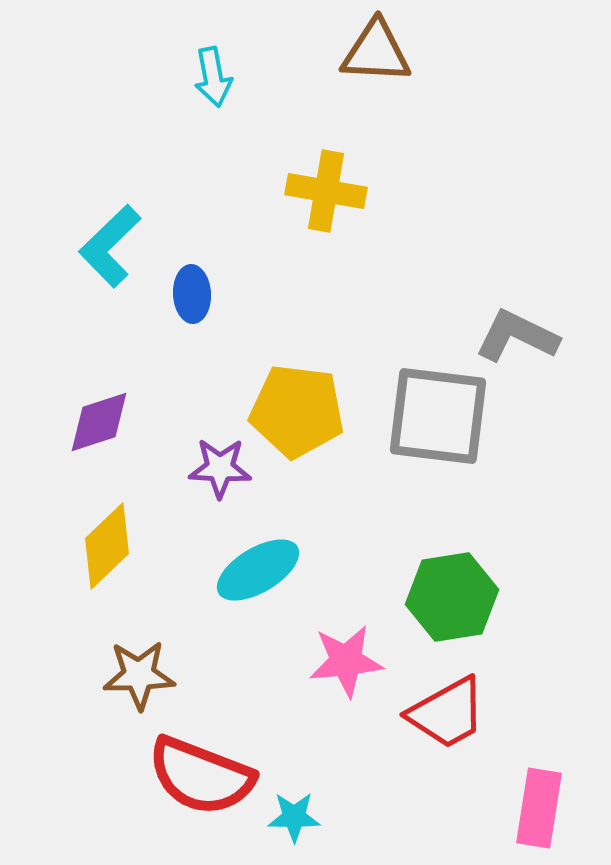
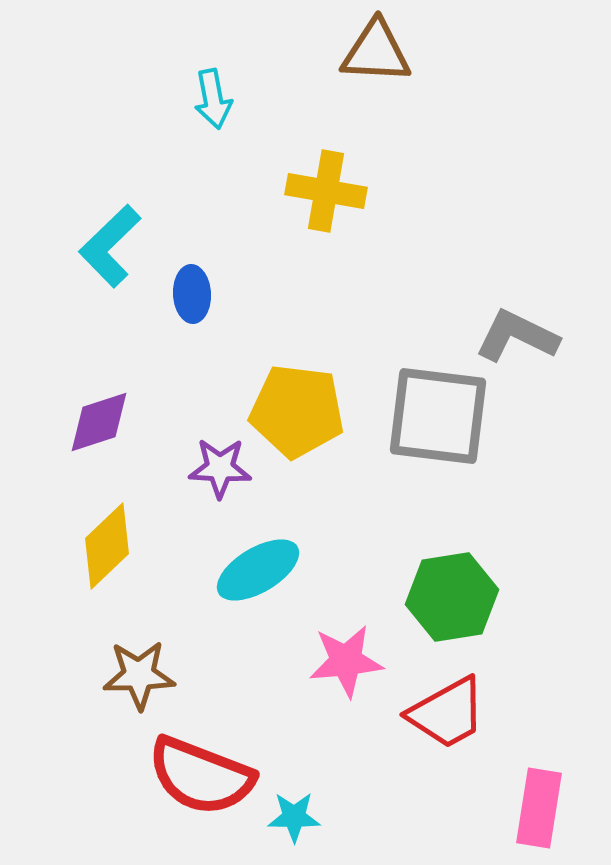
cyan arrow: moved 22 px down
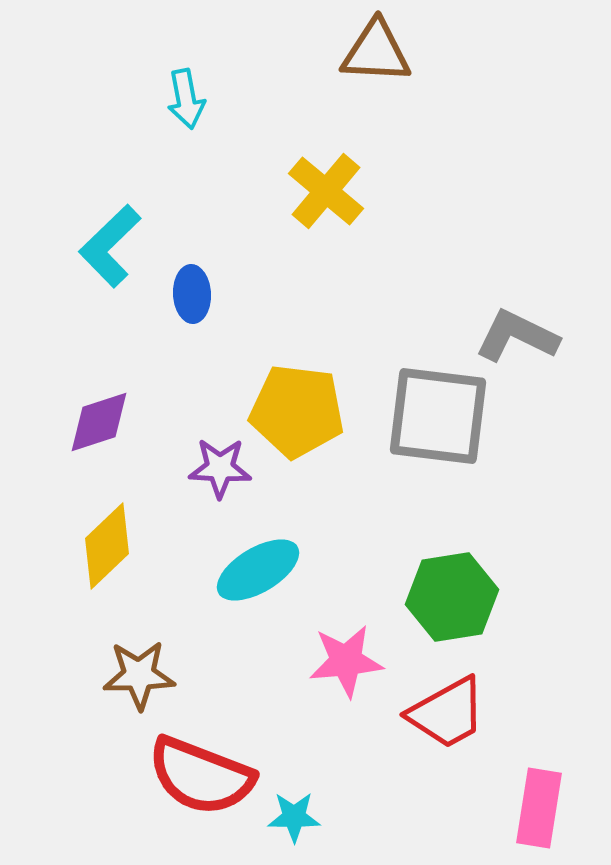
cyan arrow: moved 27 px left
yellow cross: rotated 30 degrees clockwise
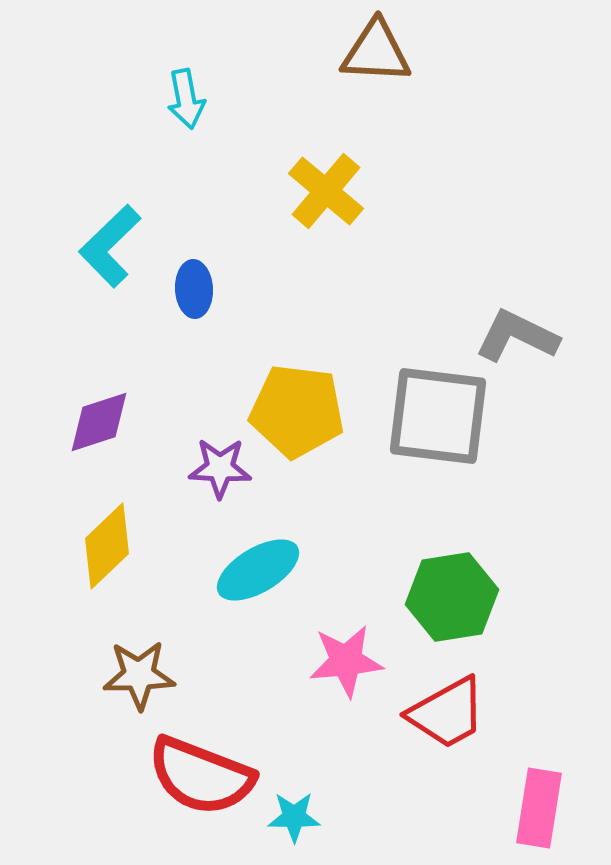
blue ellipse: moved 2 px right, 5 px up
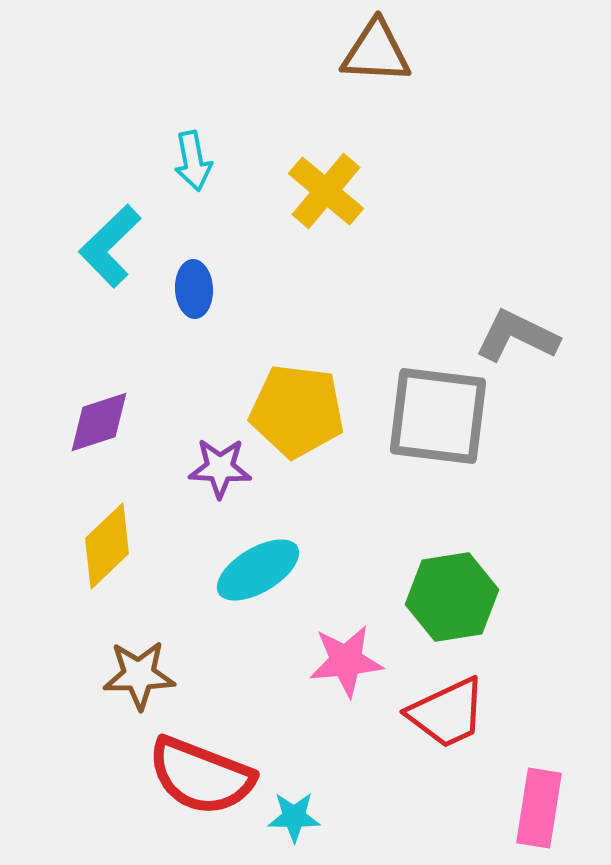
cyan arrow: moved 7 px right, 62 px down
red trapezoid: rotated 4 degrees clockwise
